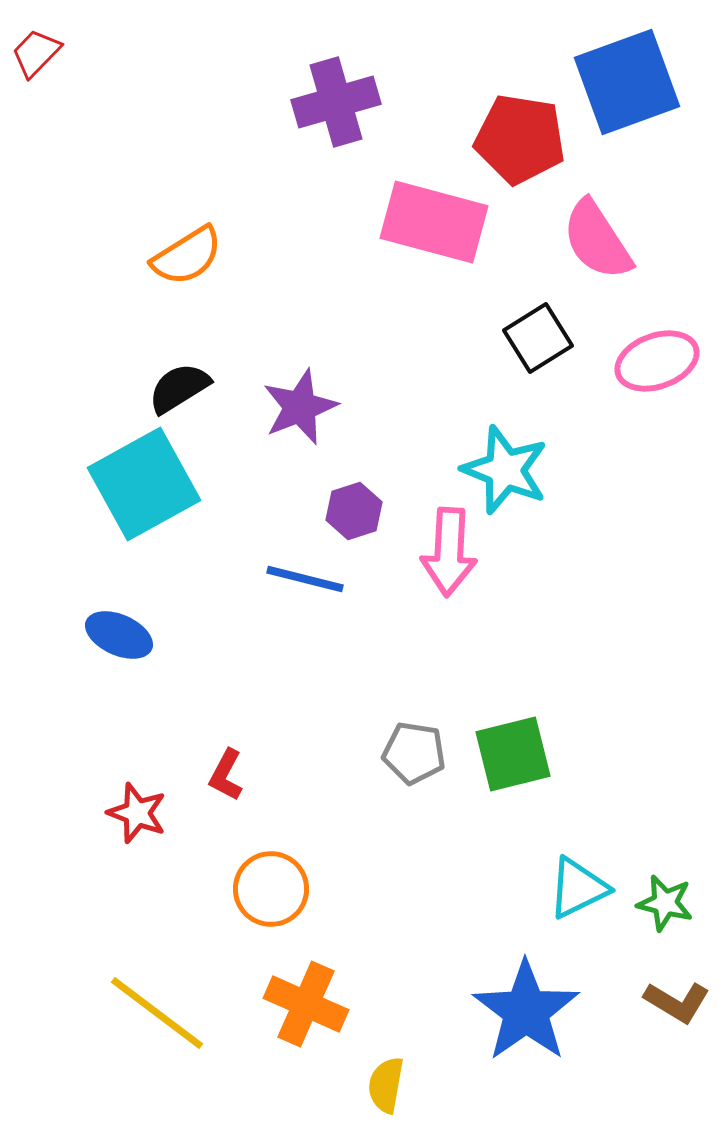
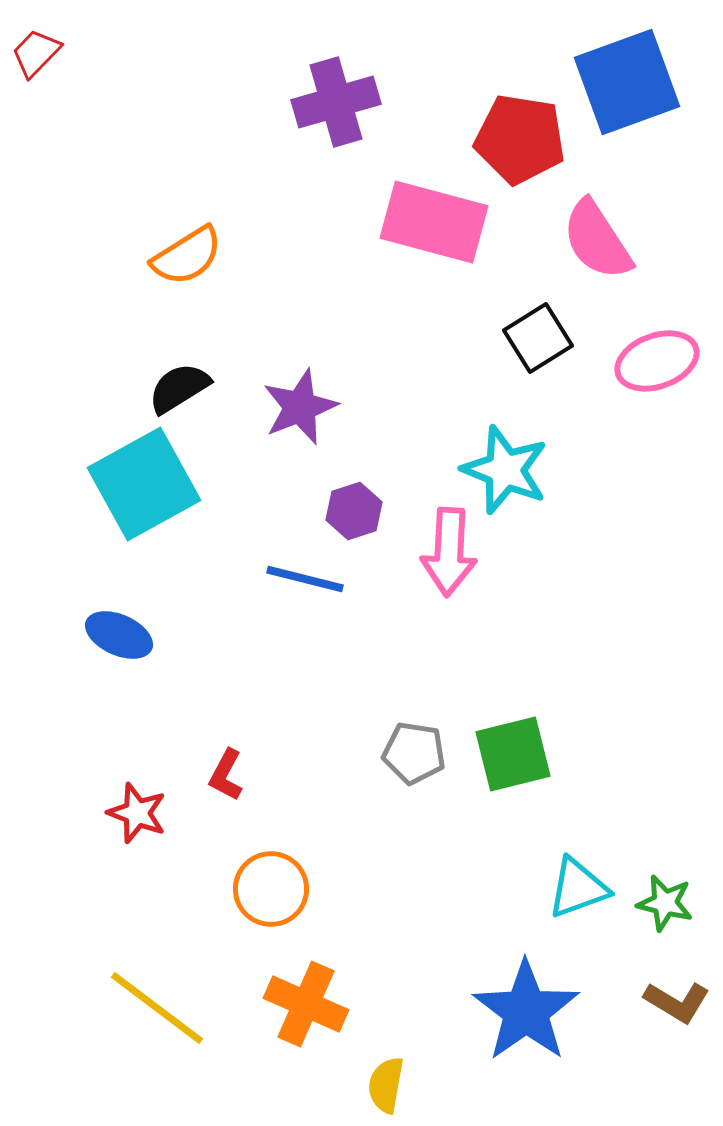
cyan triangle: rotated 6 degrees clockwise
yellow line: moved 5 px up
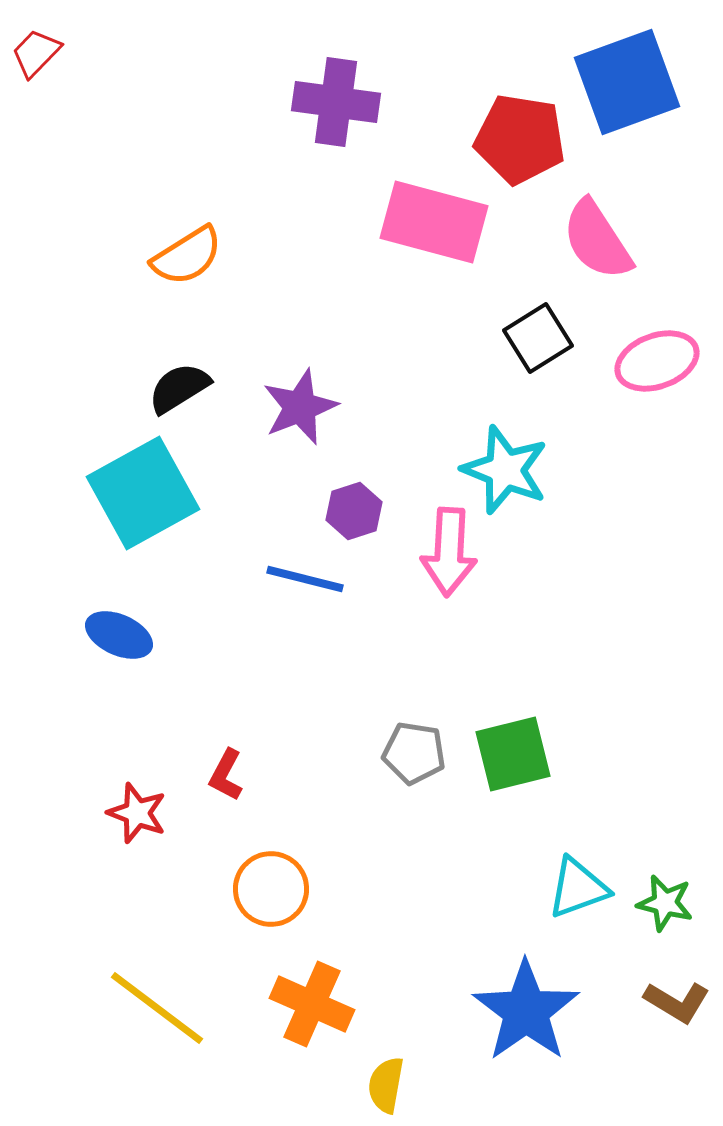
purple cross: rotated 24 degrees clockwise
cyan square: moved 1 px left, 9 px down
orange cross: moved 6 px right
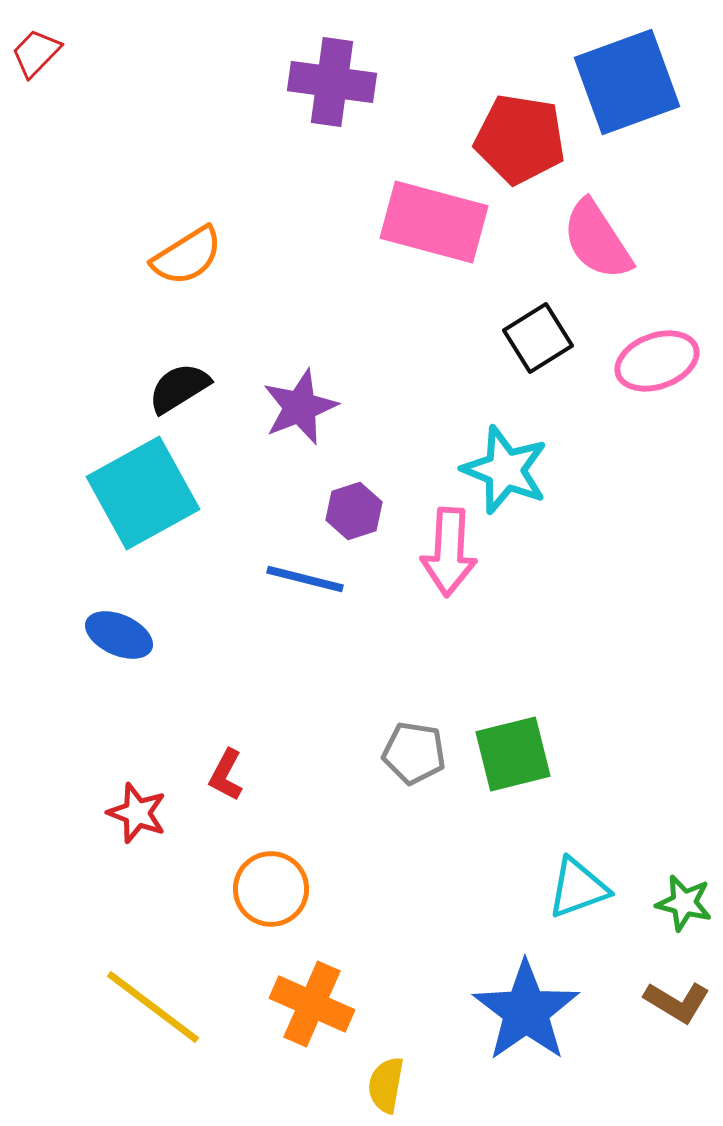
purple cross: moved 4 px left, 20 px up
green star: moved 19 px right
yellow line: moved 4 px left, 1 px up
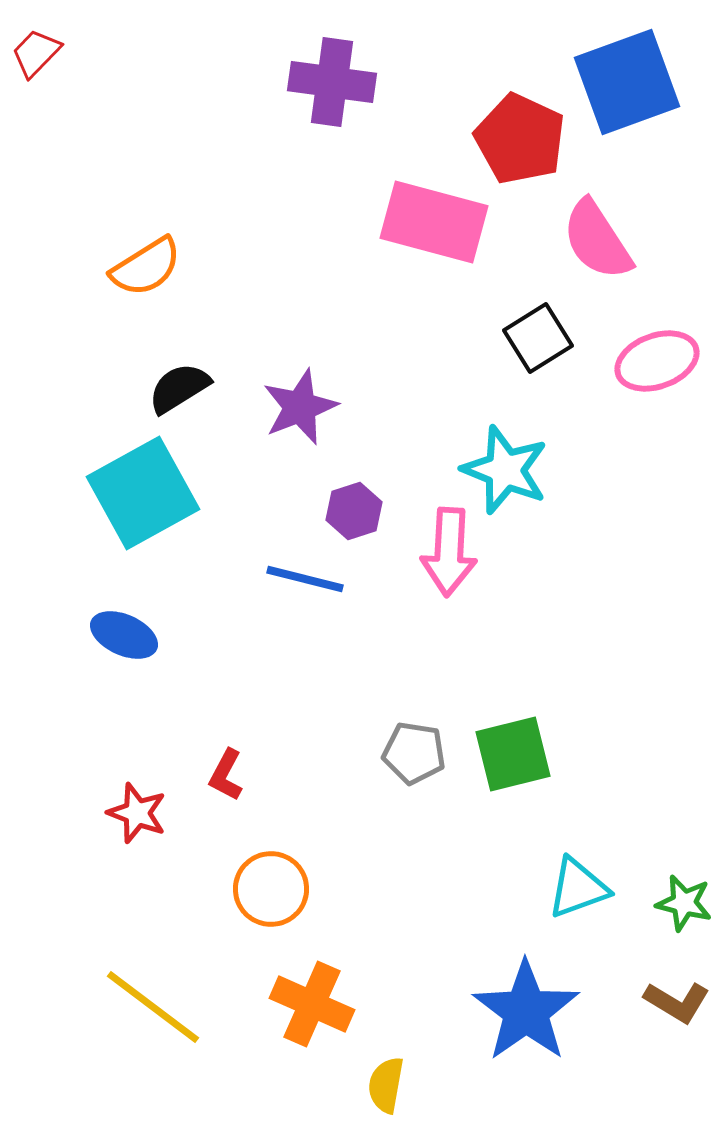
red pentagon: rotated 16 degrees clockwise
orange semicircle: moved 41 px left, 11 px down
blue ellipse: moved 5 px right
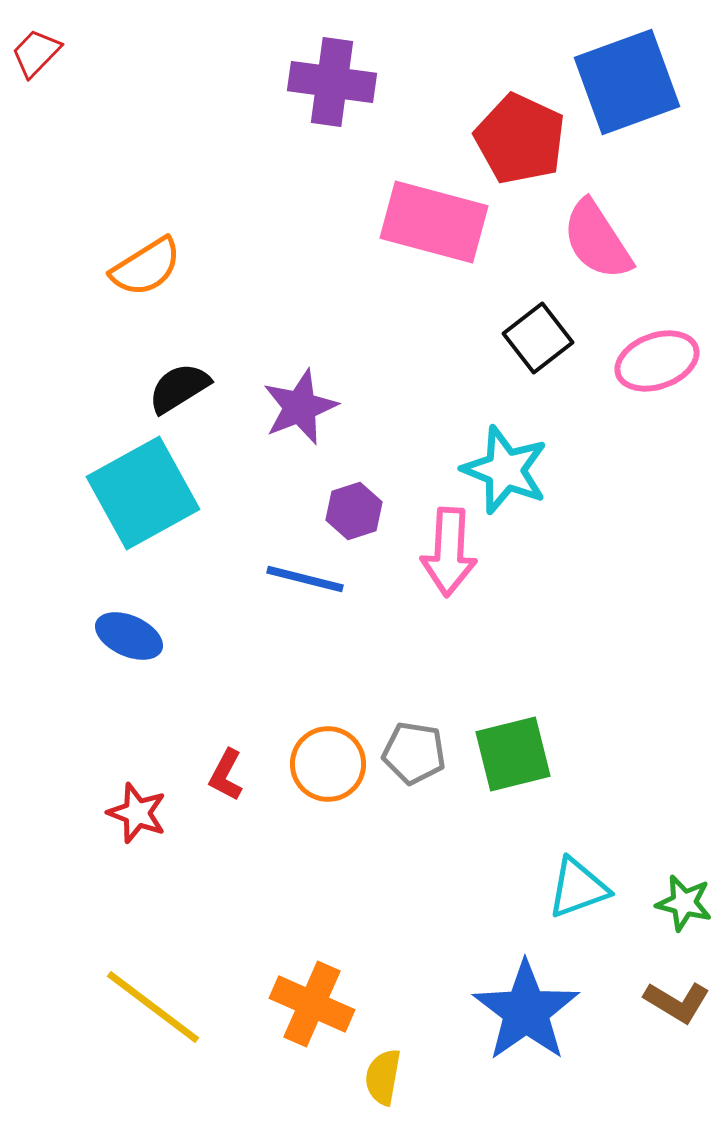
black square: rotated 6 degrees counterclockwise
blue ellipse: moved 5 px right, 1 px down
orange circle: moved 57 px right, 125 px up
yellow semicircle: moved 3 px left, 8 px up
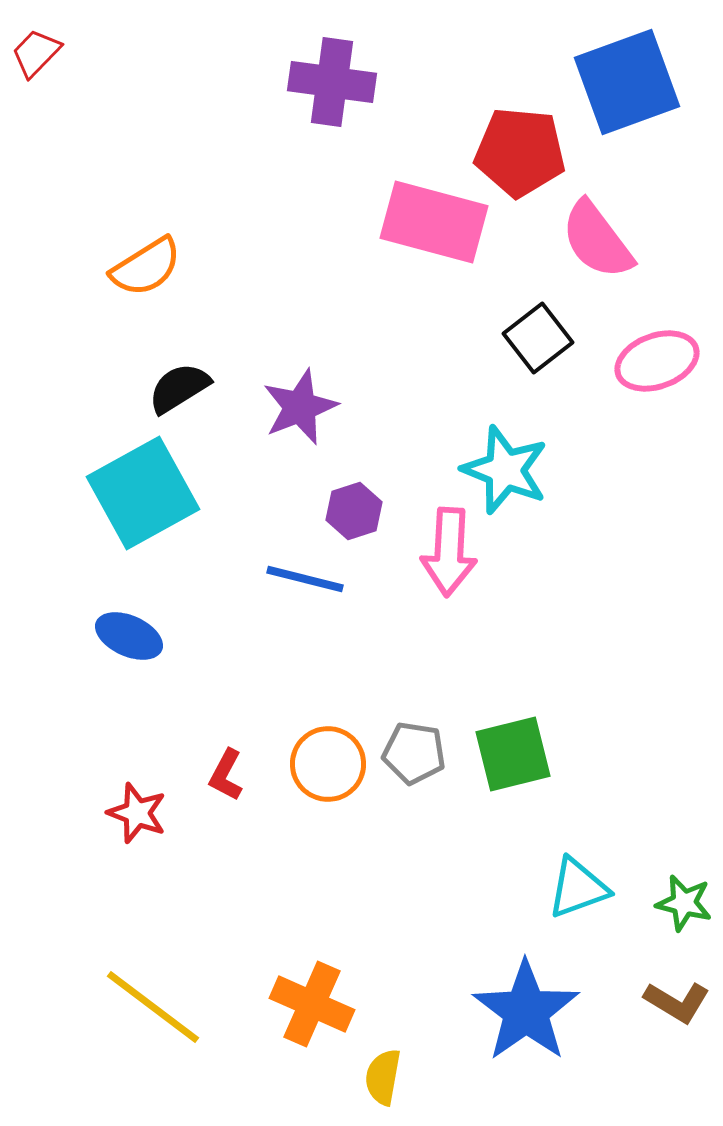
red pentagon: moved 13 px down; rotated 20 degrees counterclockwise
pink semicircle: rotated 4 degrees counterclockwise
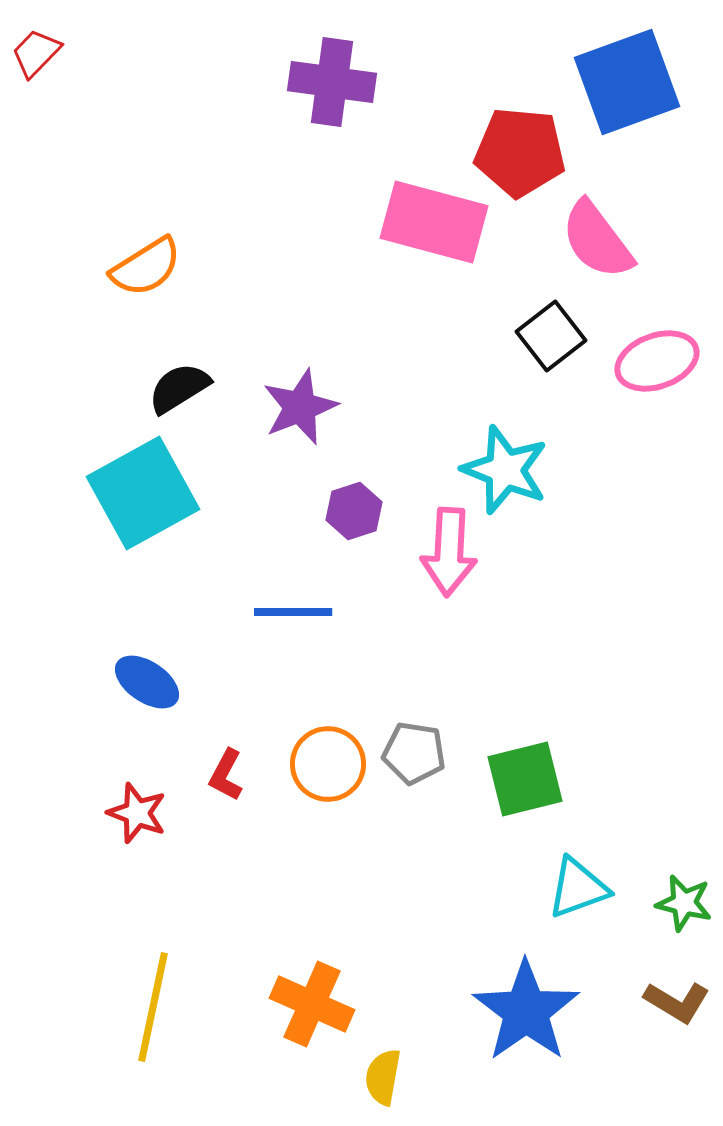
black square: moved 13 px right, 2 px up
blue line: moved 12 px left, 33 px down; rotated 14 degrees counterclockwise
blue ellipse: moved 18 px right, 46 px down; rotated 10 degrees clockwise
green square: moved 12 px right, 25 px down
yellow line: rotated 65 degrees clockwise
